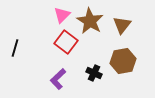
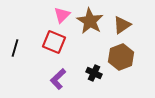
brown triangle: rotated 18 degrees clockwise
red square: moved 12 px left; rotated 15 degrees counterclockwise
brown hexagon: moved 2 px left, 4 px up; rotated 10 degrees counterclockwise
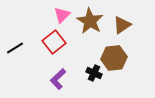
red square: rotated 30 degrees clockwise
black line: rotated 42 degrees clockwise
brown hexagon: moved 7 px left, 1 px down; rotated 15 degrees clockwise
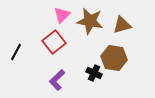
brown star: rotated 20 degrees counterclockwise
brown triangle: rotated 18 degrees clockwise
black line: moved 1 px right, 4 px down; rotated 30 degrees counterclockwise
brown hexagon: rotated 15 degrees clockwise
purple L-shape: moved 1 px left, 1 px down
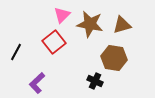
brown star: moved 3 px down
black cross: moved 1 px right, 8 px down
purple L-shape: moved 20 px left, 3 px down
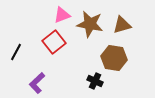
pink triangle: rotated 24 degrees clockwise
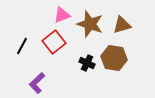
brown star: rotated 8 degrees clockwise
black line: moved 6 px right, 6 px up
black cross: moved 8 px left, 18 px up
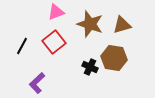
pink triangle: moved 6 px left, 3 px up
black cross: moved 3 px right, 4 px down
